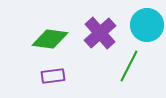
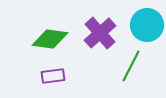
green line: moved 2 px right
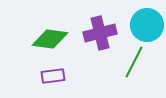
purple cross: rotated 28 degrees clockwise
green line: moved 3 px right, 4 px up
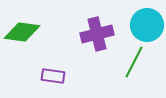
purple cross: moved 3 px left, 1 px down
green diamond: moved 28 px left, 7 px up
purple rectangle: rotated 15 degrees clockwise
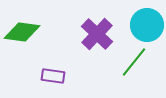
purple cross: rotated 32 degrees counterclockwise
green line: rotated 12 degrees clockwise
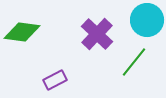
cyan circle: moved 5 px up
purple rectangle: moved 2 px right, 4 px down; rotated 35 degrees counterclockwise
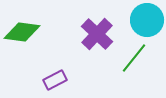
green line: moved 4 px up
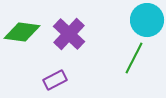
purple cross: moved 28 px left
green line: rotated 12 degrees counterclockwise
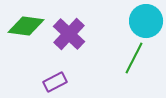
cyan circle: moved 1 px left, 1 px down
green diamond: moved 4 px right, 6 px up
purple rectangle: moved 2 px down
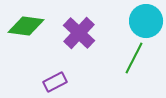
purple cross: moved 10 px right, 1 px up
